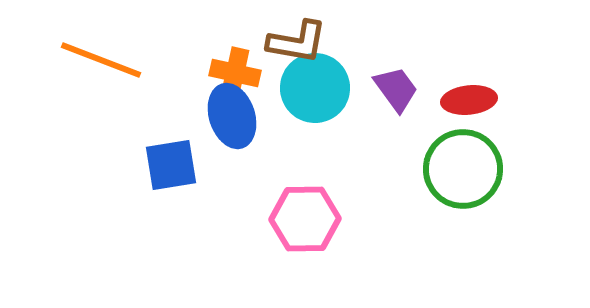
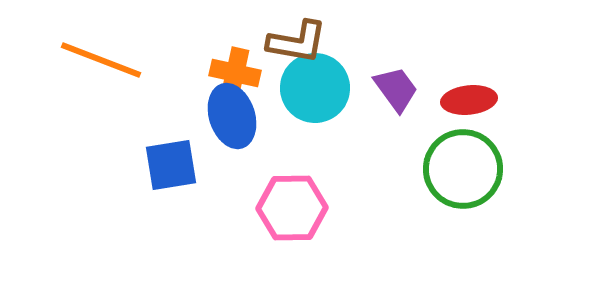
pink hexagon: moved 13 px left, 11 px up
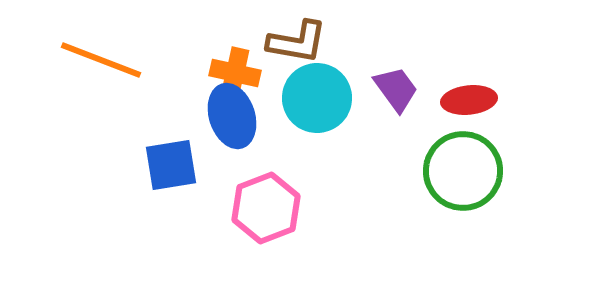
cyan circle: moved 2 px right, 10 px down
green circle: moved 2 px down
pink hexagon: moved 26 px left; rotated 20 degrees counterclockwise
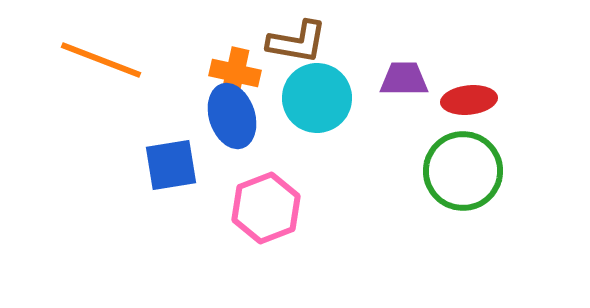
purple trapezoid: moved 8 px right, 10 px up; rotated 54 degrees counterclockwise
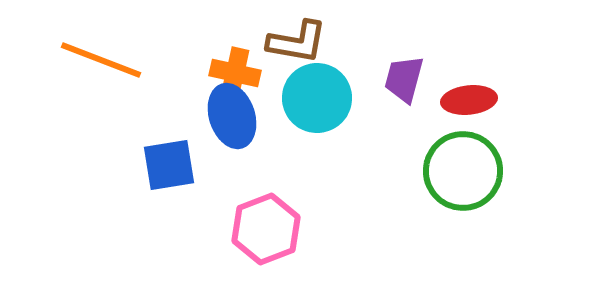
purple trapezoid: rotated 75 degrees counterclockwise
blue square: moved 2 px left
pink hexagon: moved 21 px down
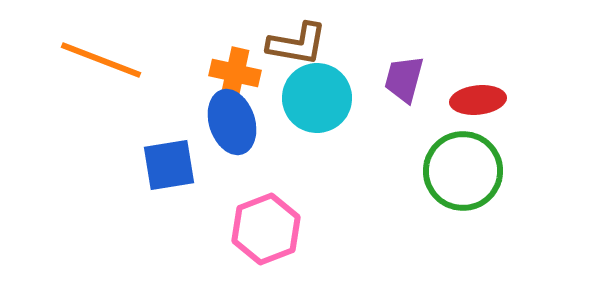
brown L-shape: moved 2 px down
red ellipse: moved 9 px right
blue ellipse: moved 6 px down
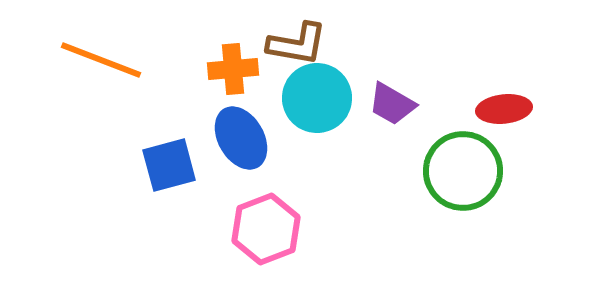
orange cross: moved 2 px left, 4 px up; rotated 18 degrees counterclockwise
purple trapezoid: moved 12 px left, 25 px down; rotated 75 degrees counterclockwise
red ellipse: moved 26 px right, 9 px down
blue ellipse: moved 9 px right, 16 px down; rotated 12 degrees counterclockwise
blue square: rotated 6 degrees counterclockwise
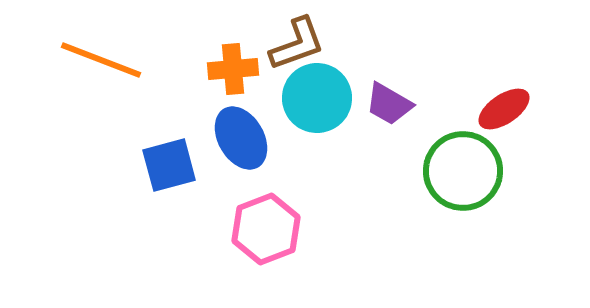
brown L-shape: rotated 30 degrees counterclockwise
purple trapezoid: moved 3 px left
red ellipse: rotated 28 degrees counterclockwise
